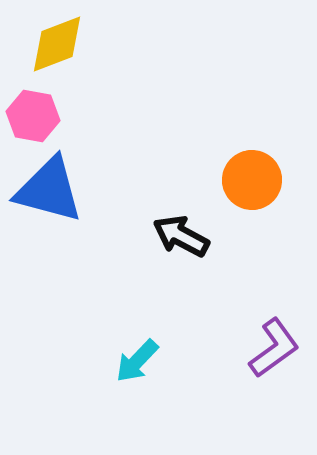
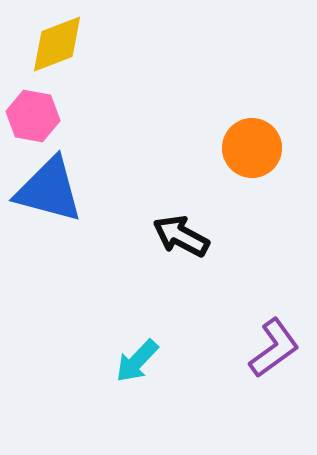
orange circle: moved 32 px up
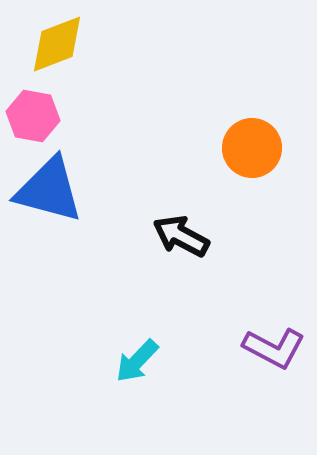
purple L-shape: rotated 64 degrees clockwise
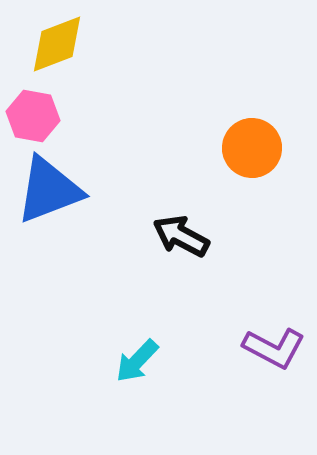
blue triangle: rotated 36 degrees counterclockwise
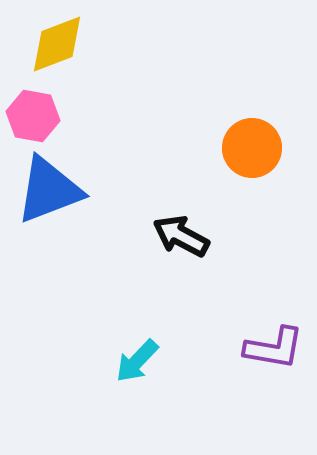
purple L-shape: rotated 18 degrees counterclockwise
